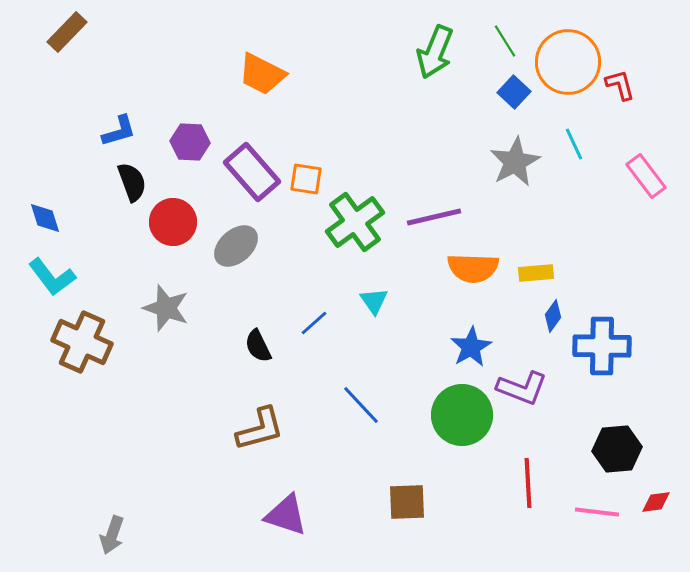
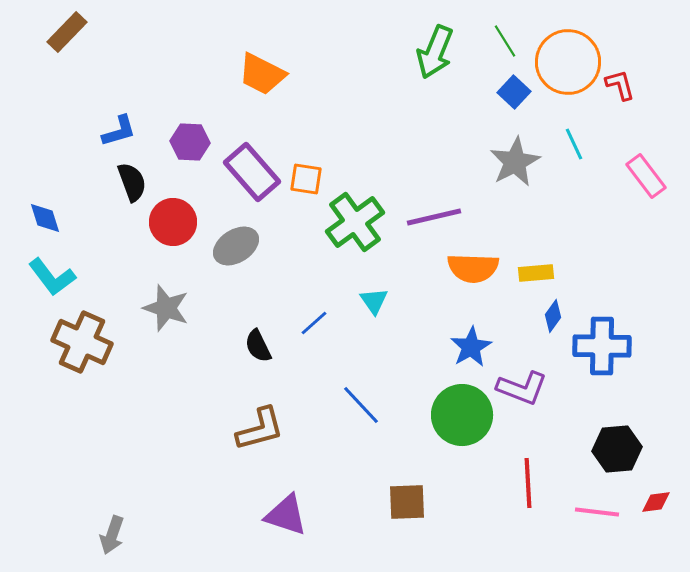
gray ellipse at (236, 246): rotated 9 degrees clockwise
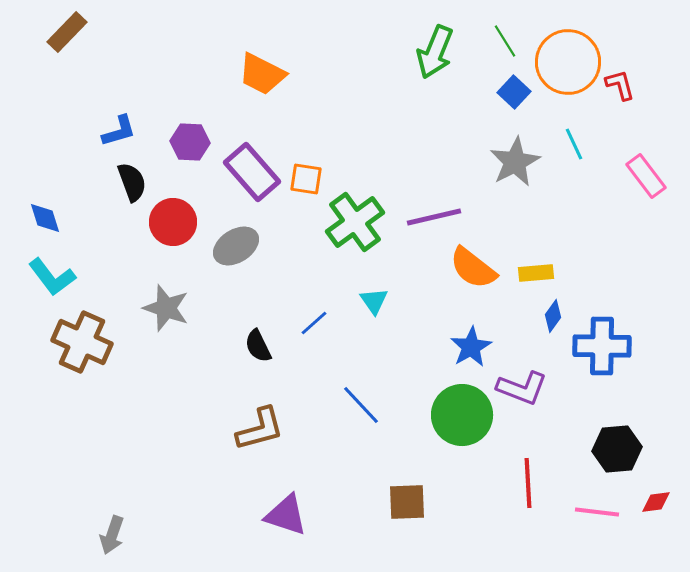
orange semicircle at (473, 268): rotated 36 degrees clockwise
